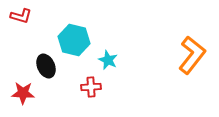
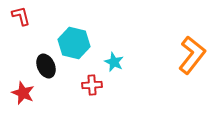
red L-shape: rotated 120 degrees counterclockwise
cyan hexagon: moved 3 px down
cyan star: moved 6 px right, 2 px down
red cross: moved 1 px right, 2 px up
red star: rotated 20 degrees clockwise
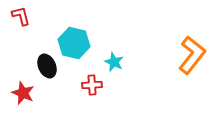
black ellipse: moved 1 px right
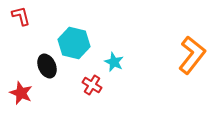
red cross: rotated 36 degrees clockwise
red star: moved 2 px left
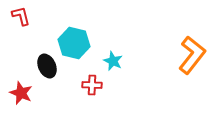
cyan star: moved 1 px left, 1 px up
red cross: rotated 30 degrees counterclockwise
